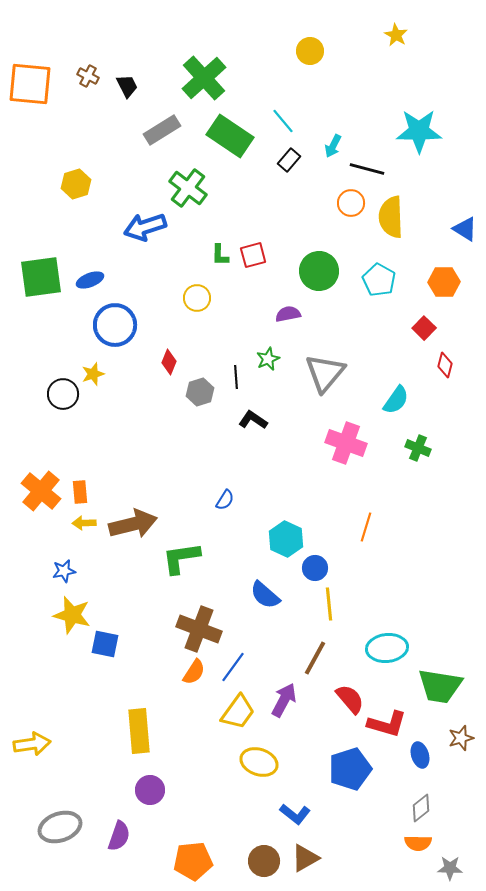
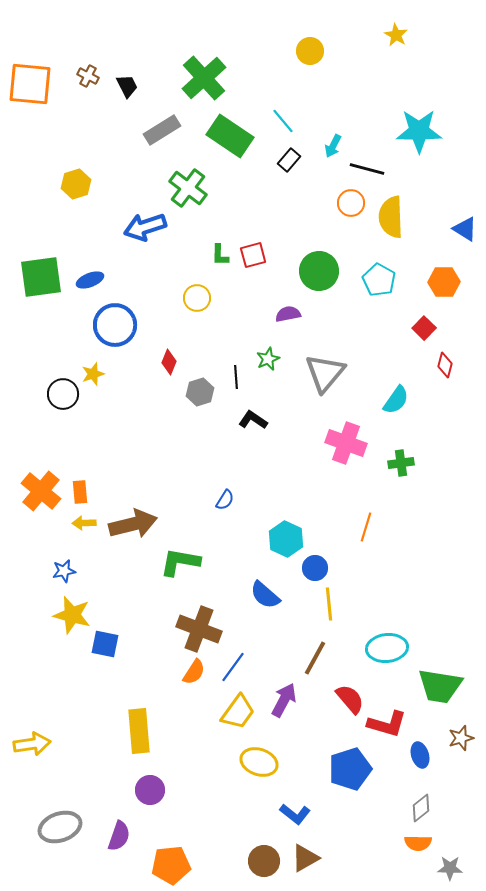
green cross at (418, 448): moved 17 px left, 15 px down; rotated 30 degrees counterclockwise
green L-shape at (181, 558): moved 1 px left, 4 px down; rotated 18 degrees clockwise
orange pentagon at (193, 861): moved 22 px left, 4 px down
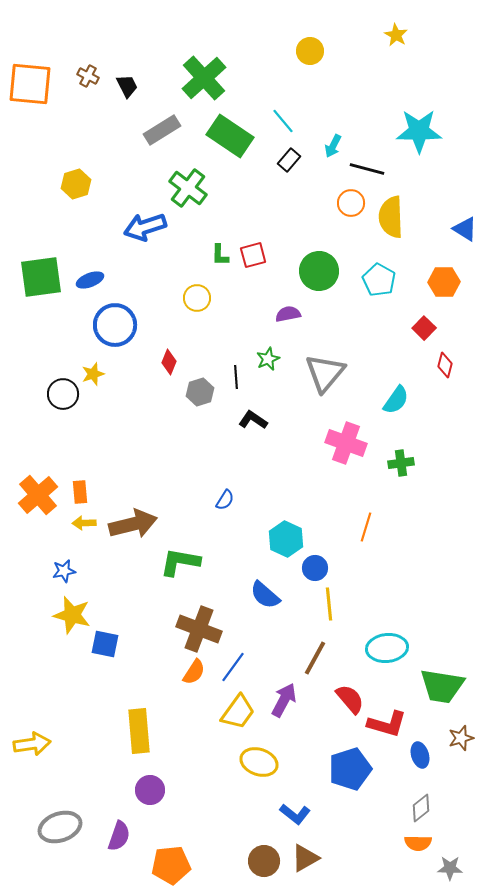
orange cross at (41, 491): moved 3 px left, 4 px down; rotated 9 degrees clockwise
green trapezoid at (440, 686): moved 2 px right
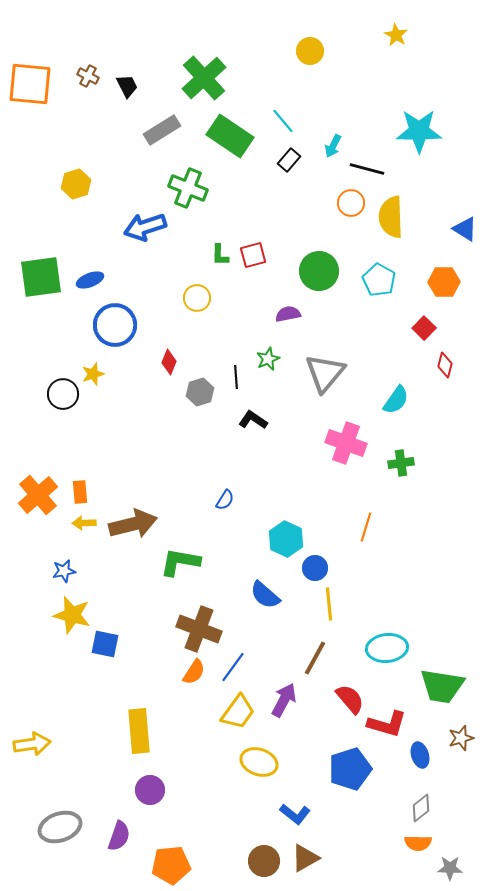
green cross at (188, 188): rotated 15 degrees counterclockwise
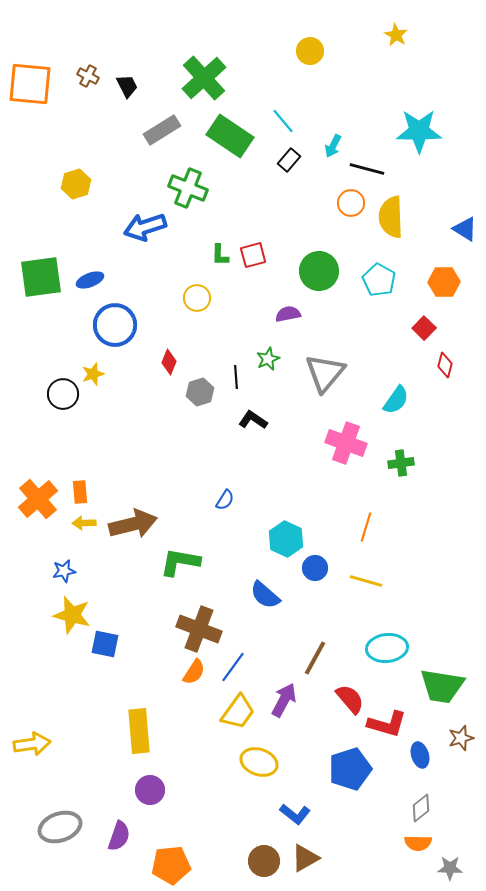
orange cross at (38, 495): moved 4 px down
yellow line at (329, 604): moved 37 px right, 23 px up; rotated 68 degrees counterclockwise
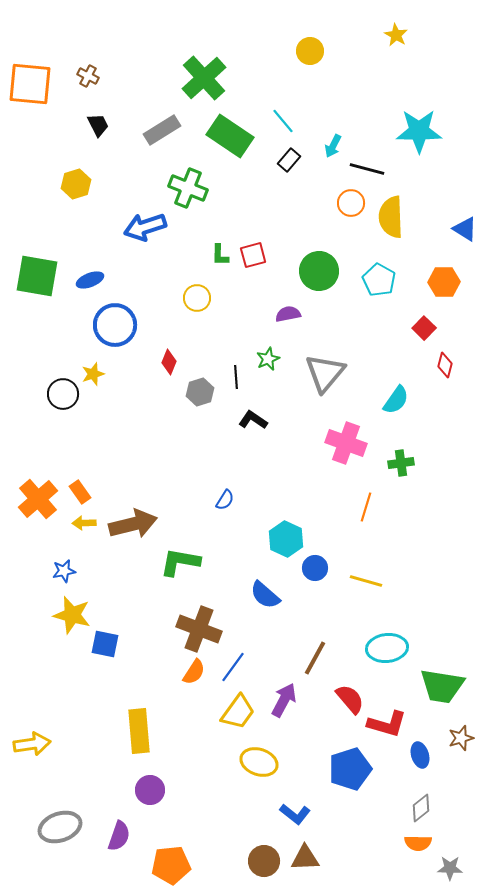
black trapezoid at (127, 86): moved 29 px left, 39 px down
green square at (41, 277): moved 4 px left, 1 px up; rotated 18 degrees clockwise
orange rectangle at (80, 492): rotated 30 degrees counterclockwise
orange line at (366, 527): moved 20 px up
brown triangle at (305, 858): rotated 28 degrees clockwise
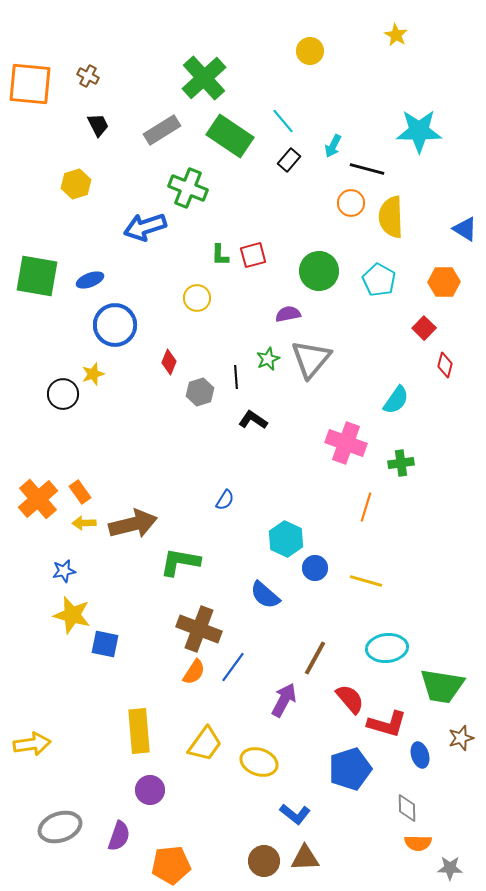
gray triangle at (325, 373): moved 14 px left, 14 px up
yellow trapezoid at (238, 712): moved 33 px left, 32 px down
gray diamond at (421, 808): moved 14 px left; rotated 52 degrees counterclockwise
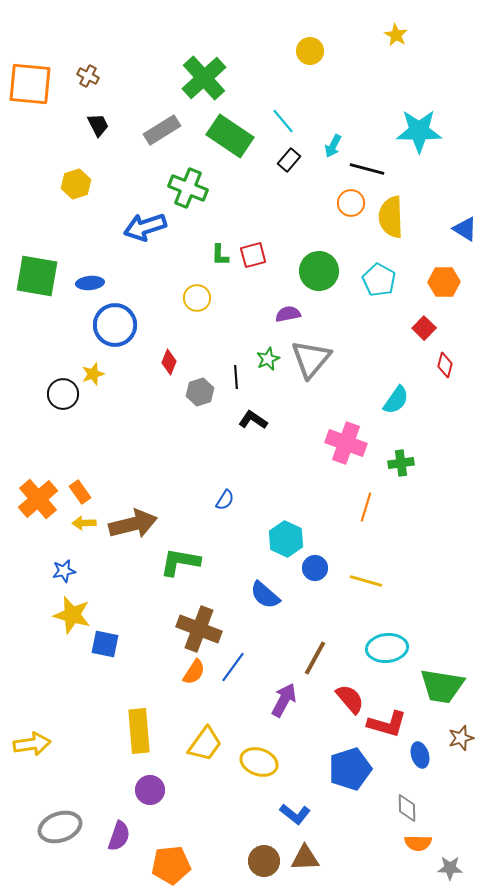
blue ellipse at (90, 280): moved 3 px down; rotated 16 degrees clockwise
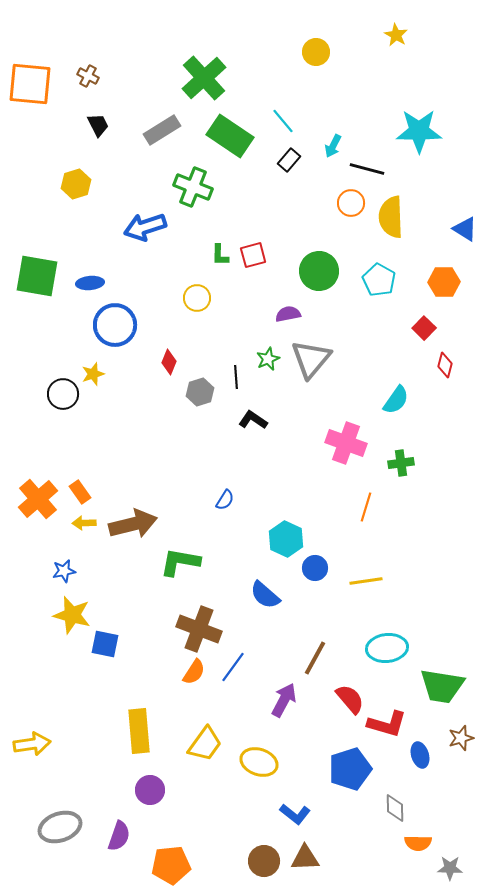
yellow circle at (310, 51): moved 6 px right, 1 px down
green cross at (188, 188): moved 5 px right, 1 px up
yellow line at (366, 581): rotated 24 degrees counterclockwise
gray diamond at (407, 808): moved 12 px left
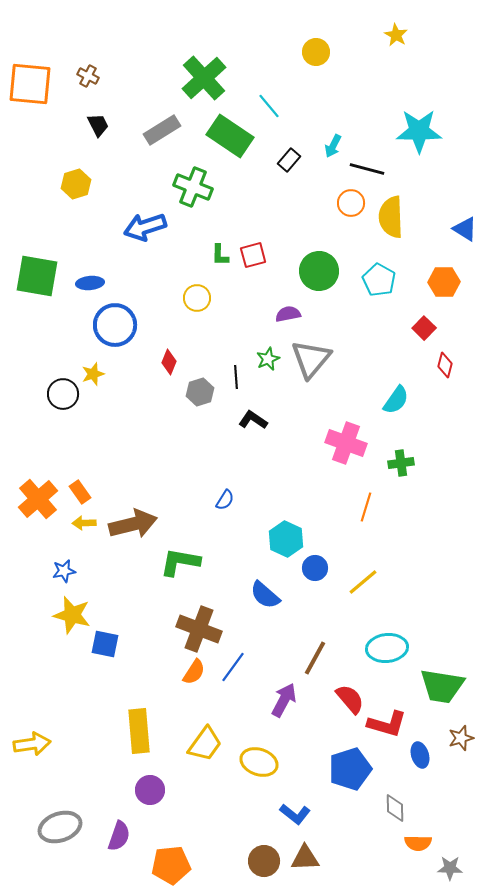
cyan line at (283, 121): moved 14 px left, 15 px up
yellow line at (366, 581): moved 3 px left, 1 px down; rotated 32 degrees counterclockwise
